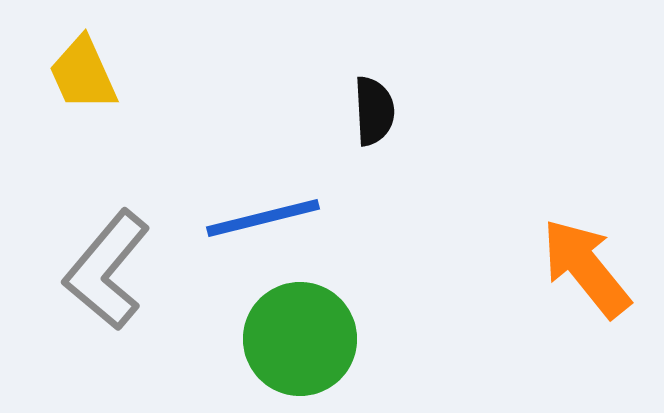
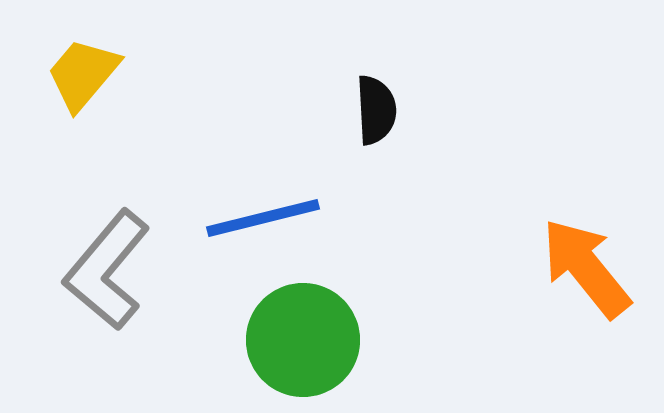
yellow trapezoid: rotated 64 degrees clockwise
black semicircle: moved 2 px right, 1 px up
green circle: moved 3 px right, 1 px down
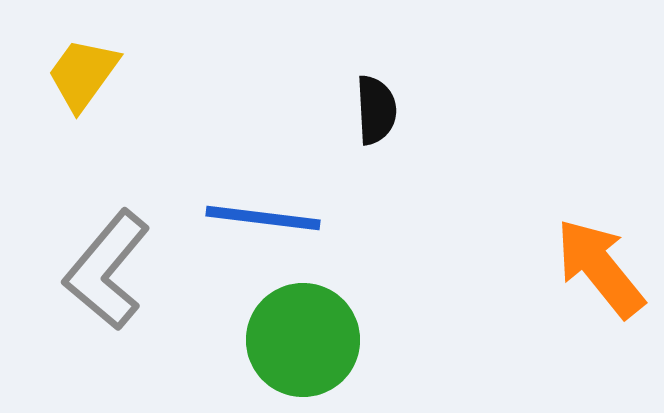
yellow trapezoid: rotated 4 degrees counterclockwise
blue line: rotated 21 degrees clockwise
orange arrow: moved 14 px right
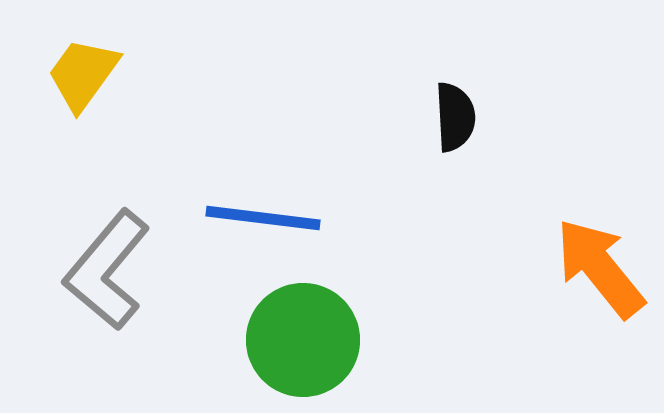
black semicircle: moved 79 px right, 7 px down
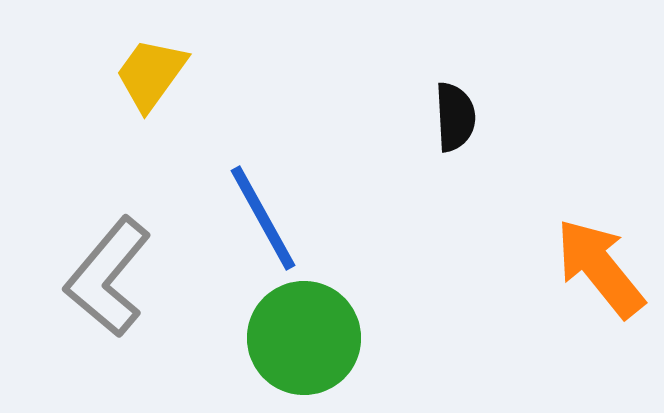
yellow trapezoid: moved 68 px right
blue line: rotated 54 degrees clockwise
gray L-shape: moved 1 px right, 7 px down
green circle: moved 1 px right, 2 px up
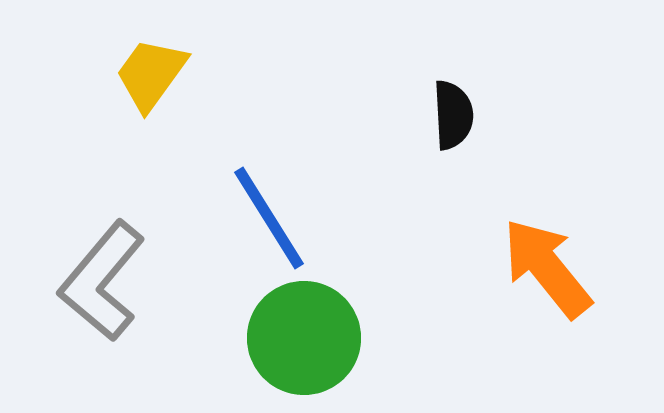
black semicircle: moved 2 px left, 2 px up
blue line: moved 6 px right; rotated 3 degrees counterclockwise
orange arrow: moved 53 px left
gray L-shape: moved 6 px left, 4 px down
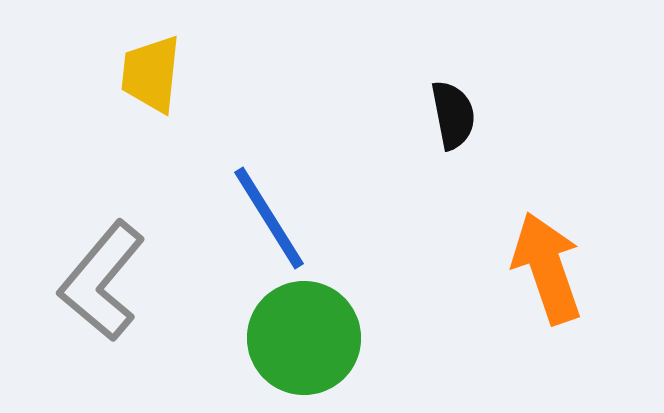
yellow trapezoid: rotated 30 degrees counterclockwise
black semicircle: rotated 8 degrees counterclockwise
orange arrow: rotated 20 degrees clockwise
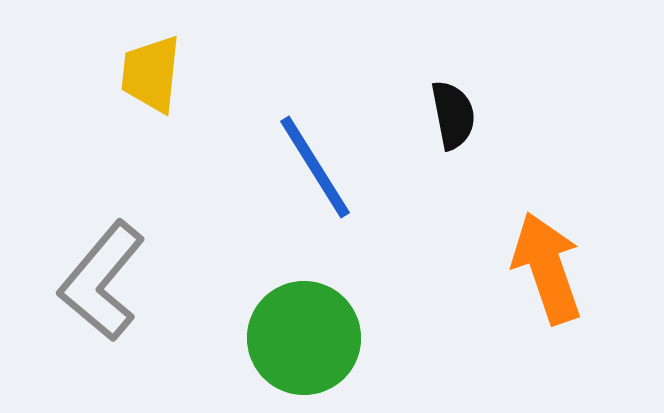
blue line: moved 46 px right, 51 px up
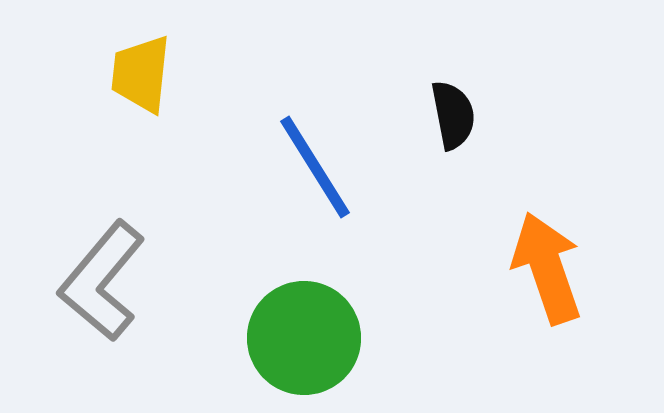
yellow trapezoid: moved 10 px left
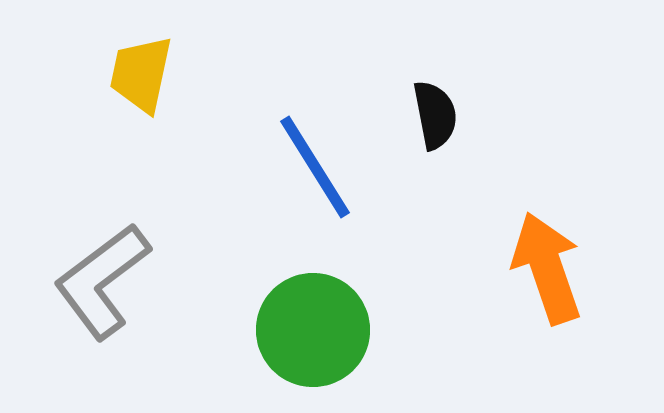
yellow trapezoid: rotated 6 degrees clockwise
black semicircle: moved 18 px left
gray L-shape: rotated 13 degrees clockwise
green circle: moved 9 px right, 8 px up
